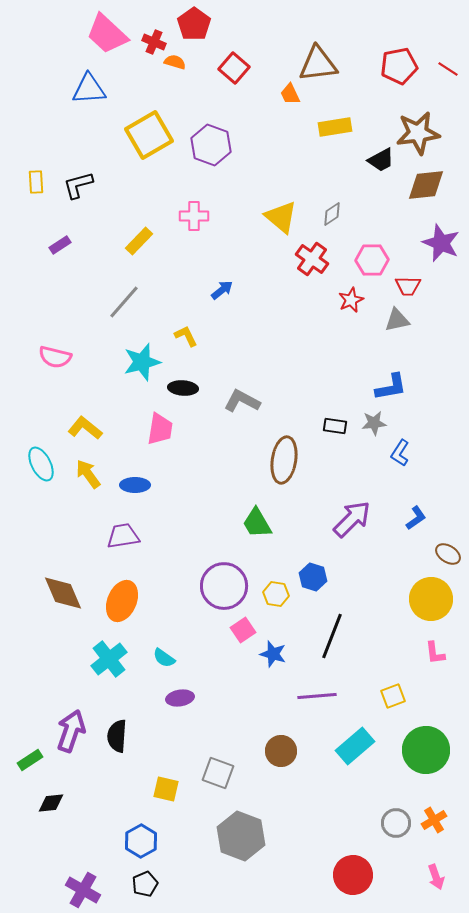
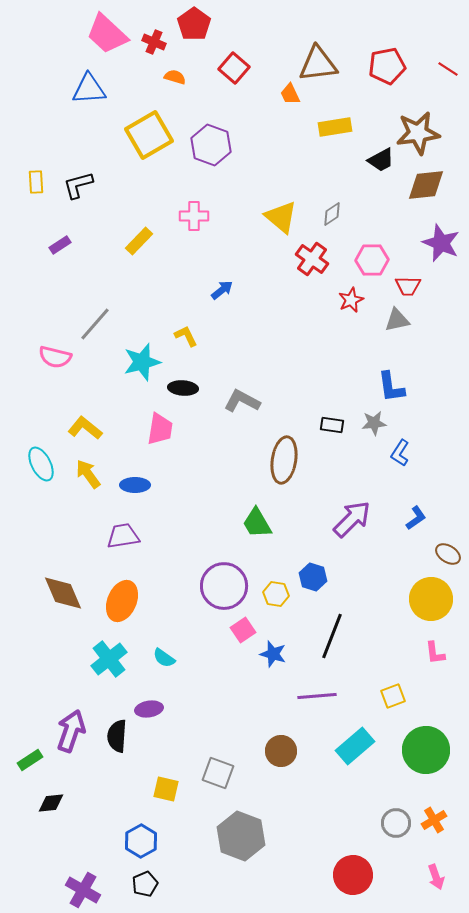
orange semicircle at (175, 62): moved 15 px down
red pentagon at (399, 66): moved 12 px left
gray line at (124, 302): moved 29 px left, 22 px down
blue L-shape at (391, 387): rotated 92 degrees clockwise
black rectangle at (335, 426): moved 3 px left, 1 px up
purple ellipse at (180, 698): moved 31 px left, 11 px down
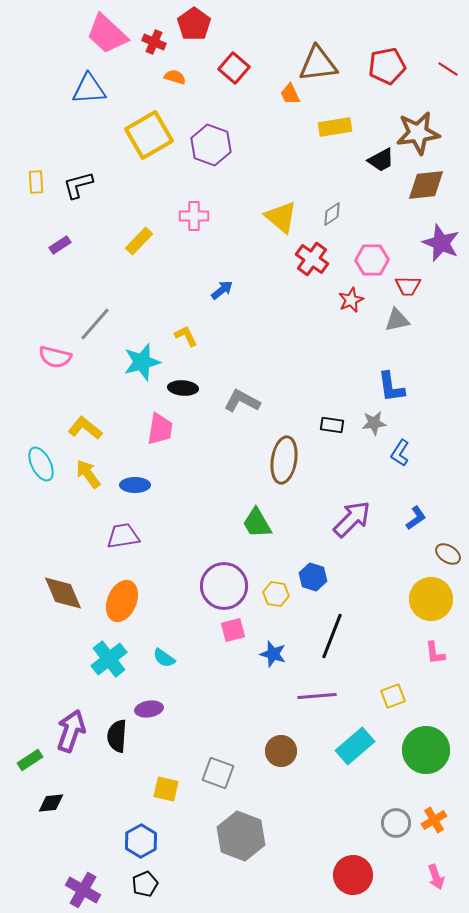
pink square at (243, 630): moved 10 px left; rotated 20 degrees clockwise
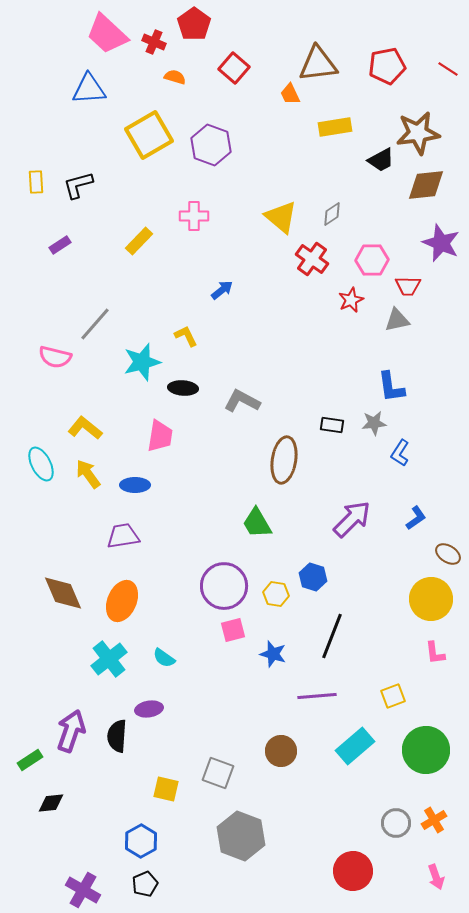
pink trapezoid at (160, 429): moved 7 px down
red circle at (353, 875): moved 4 px up
